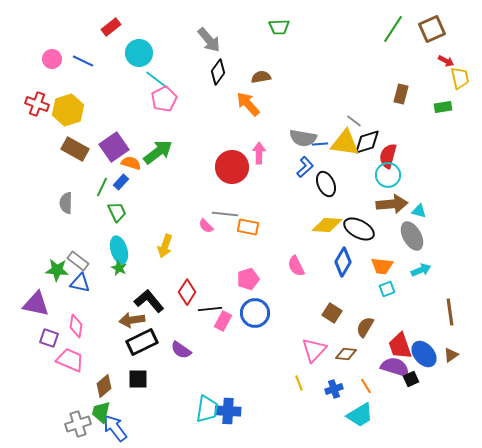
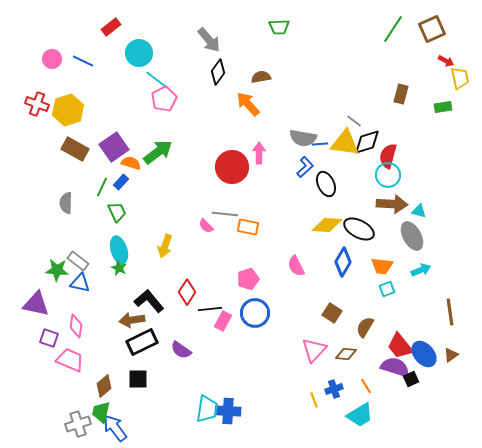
brown arrow at (392, 204): rotated 8 degrees clockwise
red trapezoid at (400, 346): rotated 20 degrees counterclockwise
yellow line at (299, 383): moved 15 px right, 17 px down
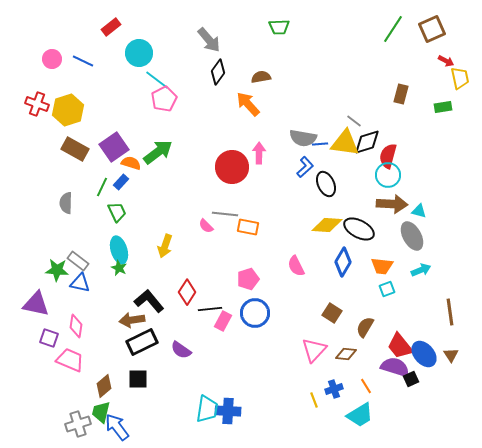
brown triangle at (451, 355): rotated 28 degrees counterclockwise
blue arrow at (115, 428): moved 2 px right, 1 px up
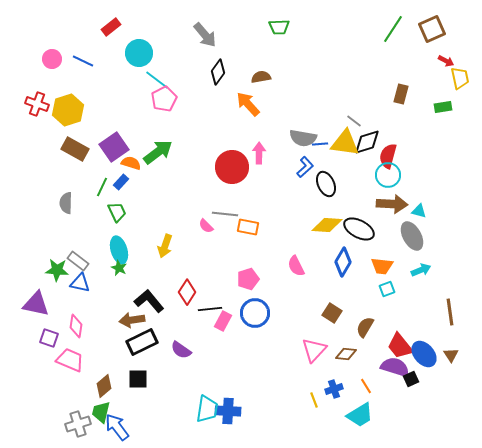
gray arrow at (209, 40): moved 4 px left, 5 px up
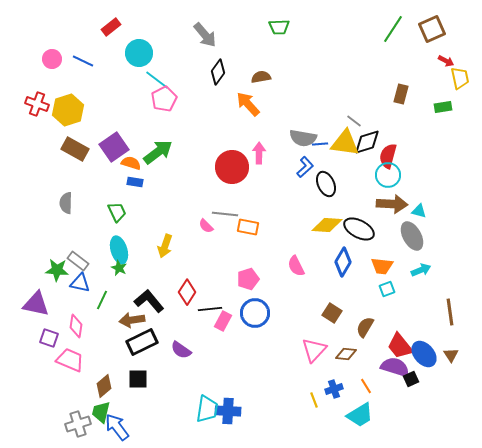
blue rectangle at (121, 182): moved 14 px right; rotated 56 degrees clockwise
green line at (102, 187): moved 113 px down
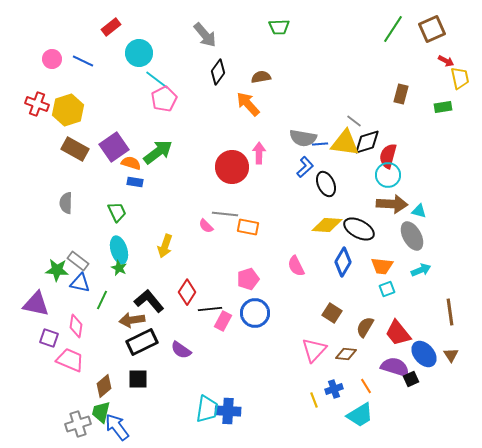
red trapezoid at (400, 346): moved 2 px left, 13 px up
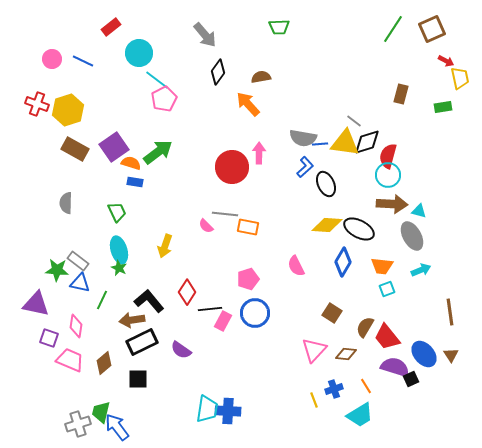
red trapezoid at (398, 333): moved 11 px left, 4 px down
brown diamond at (104, 386): moved 23 px up
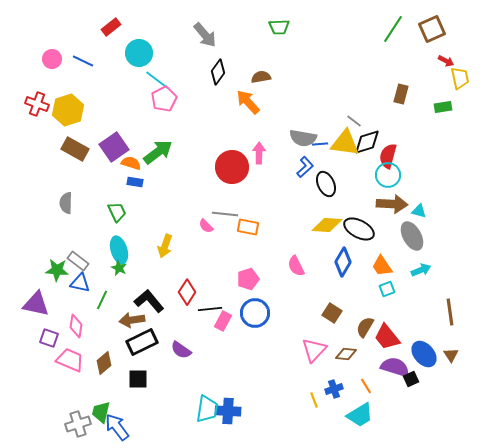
orange arrow at (248, 104): moved 2 px up
orange trapezoid at (382, 266): rotated 50 degrees clockwise
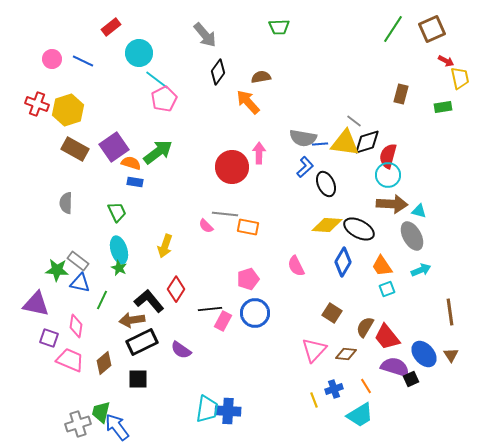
red diamond at (187, 292): moved 11 px left, 3 px up
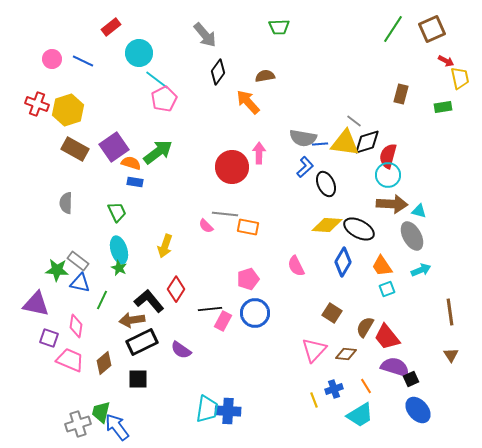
brown semicircle at (261, 77): moved 4 px right, 1 px up
blue ellipse at (424, 354): moved 6 px left, 56 px down
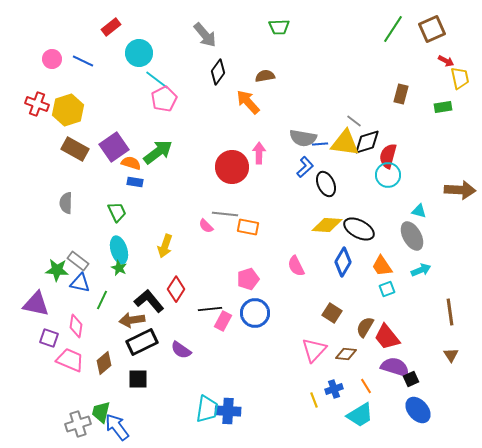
brown arrow at (392, 204): moved 68 px right, 14 px up
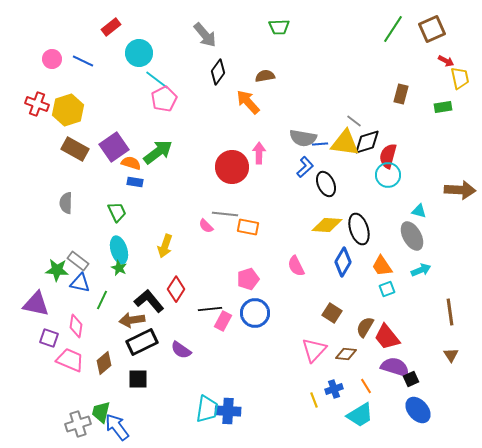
black ellipse at (359, 229): rotated 44 degrees clockwise
